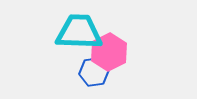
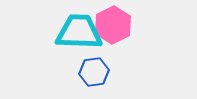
pink hexagon: moved 4 px right, 27 px up
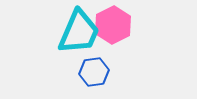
cyan trapezoid: rotated 111 degrees clockwise
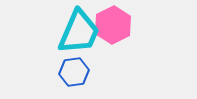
blue hexagon: moved 20 px left
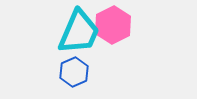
blue hexagon: rotated 16 degrees counterclockwise
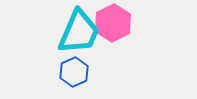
pink hexagon: moved 2 px up
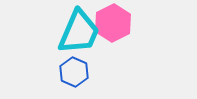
blue hexagon: rotated 12 degrees counterclockwise
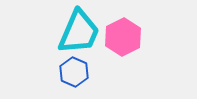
pink hexagon: moved 10 px right, 14 px down
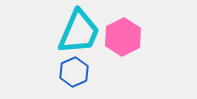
blue hexagon: rotated 12 degrees clockwise
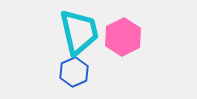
cyan trapezoid: rotated 36 degrees counterclockwise
